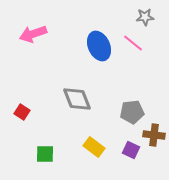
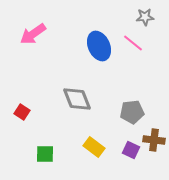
pink arrow: rotated 16 degrees counterclockwise
brown cross: moved 5 px down
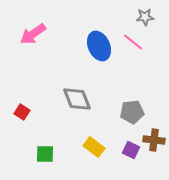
pink line: moved 1 px up
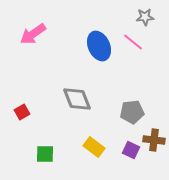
red square: rotated 28 degrees clockwise
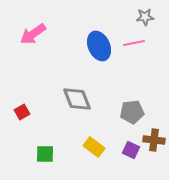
pink line: moved 1 px right, 1 px down; rotated 50 degrees counterclockwise
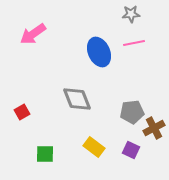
gray star: moved 14 px left, 3 px up
blue ellipse: moved 6 px down
brown cross: moved 12 px up; rotated 35 degrees counterclockwise
